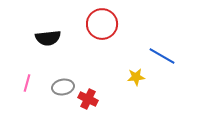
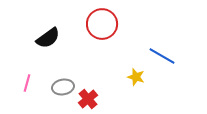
black semicircle: rotated 30 degrees counterclockwise
yellow star: rotated 24 degrees clockwise
red cross: rotated 24 degrees clockwise
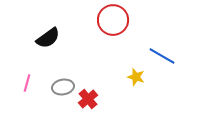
red circle: moved 11 px right, 4 px up
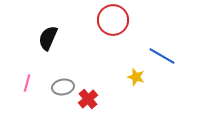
black semicircle: rotated 150 degrees clockwise
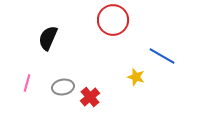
red cross: moved 2 px right, 2 px up
